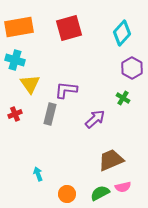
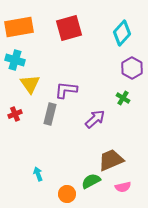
green semicircle: moved 9 px left, 12 px up
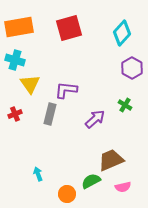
green cross: moved 2 px right, 7 px down
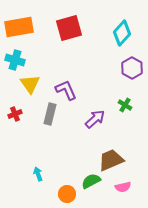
purple L-shape: rotated 60 degrees clockwise
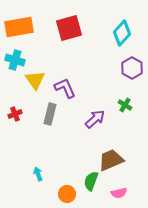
yellow triangle: moved 5 px right, 4 px up
purple L-shape: moved 1 px left, 2 px up
green semicircle: rotated 42 degrees counterclockwise
pink semicircle: moved 4 px left, 6 px down
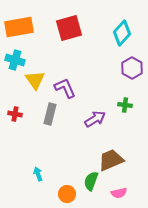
green cross: rotated 24 degrees counterclockwise
red cross: rotated 32 degrees clockwise
purple arrow: rotated 10 degrees clockwise
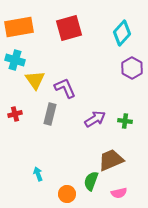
green cross: moved 16 px down
red cross: rotated 24 degrees counterclockwise
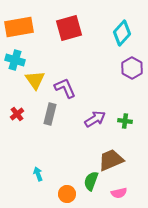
red cross: moved 2 px right; rotated 24 degrees counterclockwise
